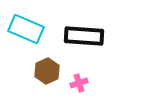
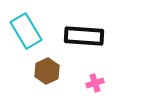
cyan rectangle: moved 2 px down; rotated 36 degrees clockwise
pink cross: moved 16 px right
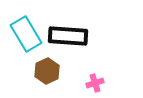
cyan rectangle: moved 3 px down
black rectangle: moved 16 px left
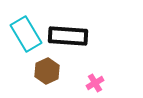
pink cross: rotated 12 degrees counterclockwise
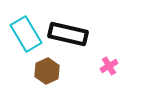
black rectangle: moved 2 px up; rotated 9 degrees clockwise
pink cross: moved 14 px right, 17 px up
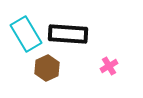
black rectangle: rotated 9 degrees counterclockwise
brown hexagon: moved 3 px up
